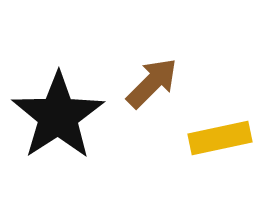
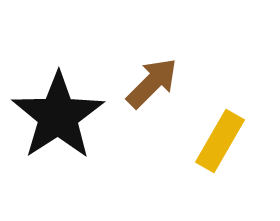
yellow rectangle: moved 3 px down; rotated 48 degrees counterclockwise
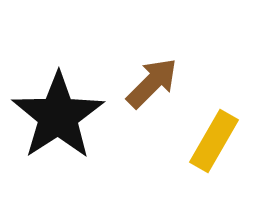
yellow rectangle: moved 6 px left
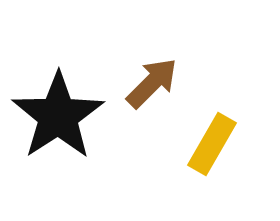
yellow rectangle: moved 2 px left, 3 px down
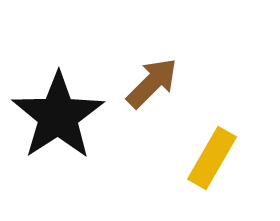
yellow rectangle: moved 14 px down
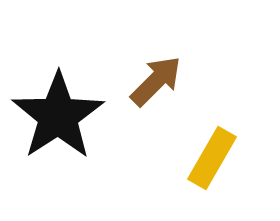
brown arrow: moved 4 px right, 2 px up
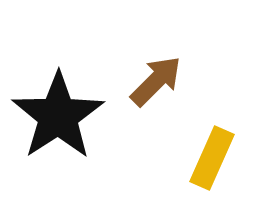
yellow rectangle: rotated 6 degrees counterclockwise
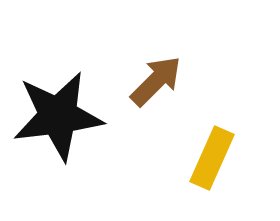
black star: rotated 26 degrees clockwise
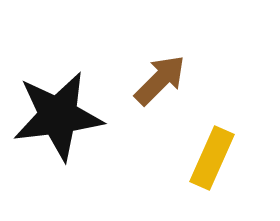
brown arrow: moved 4 px right, 1 px up
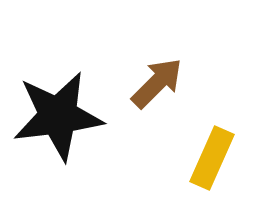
brown arrow: moved 3 px left, 3 px down
